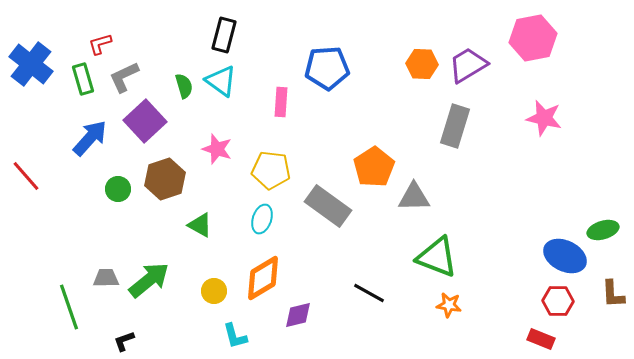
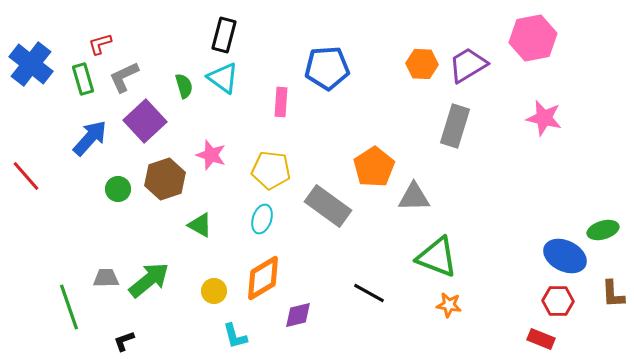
cyan triangle at (221, 81): moved 2 px right, 3 px up
pink star at (217, 149): moved 6 px left, 6 px down
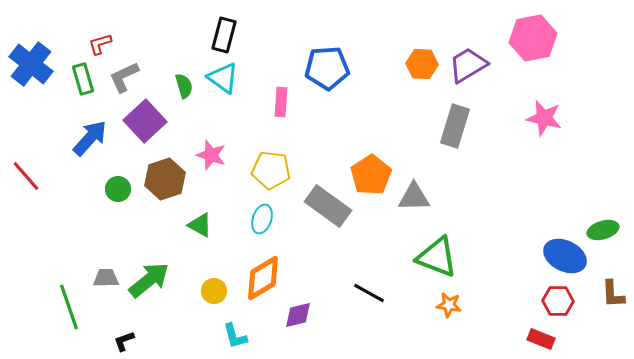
orange pentagon at (374, 167): moved 3 px left, 8 px down
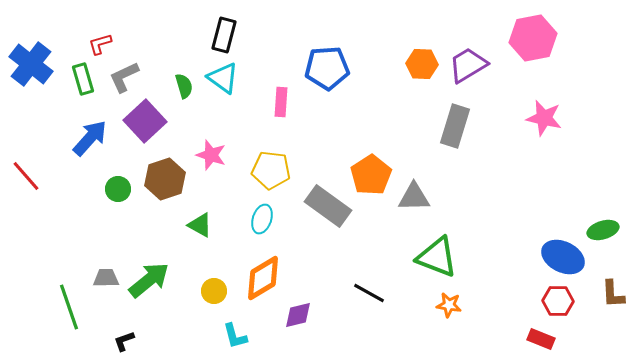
blue ellipse at (565, 256): moved 2 px left, 1 px down
